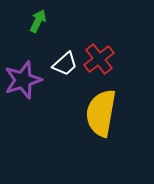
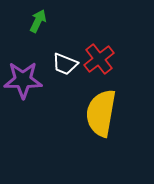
white trapezoid: rotated 64 degrees clockwise
purple star: rotated 18 degrees clockwise
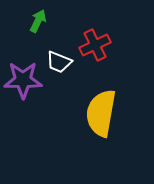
red cross: moved 4 px left, 14 px up; rotated 12 degrees clockwise
white trapezoid: moved 6 px left, 2 px up
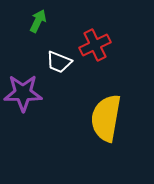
purple star: moved 13 px down
yellow semicircle: moved 5 px right, 5 px down
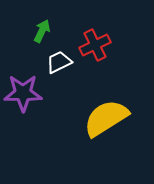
green arrow: moved 4 px right, 10 px down
white trapezoid: rotated 132 degrees clockwise
yellow semicircle: rotated 48 degrees clockwise
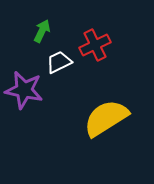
purple star: moved 1 px right, 3 px up; rotated 12 degrees clockwise
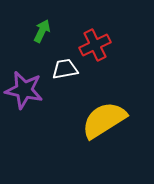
white trapezoid: moved 6 px right, 7 px down; rotated 16 degrees clockwise
yellow semicircle: moved 2 px left, 2 px down
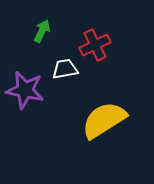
purple star: moved 1 px right
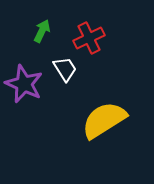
red cross: moved 6 px left, 7 px up
white trapezoid: rotated 68 degrees clockwise
purple star: moved 1 px left, 6 px up; rotated 12 degrees clockwise
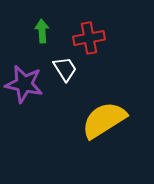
green arrow: rotated 30 degrees counterclockwise
red cross: rotated 16 degrees clockwise
purple star: rotated 12 degrees counterclockwise
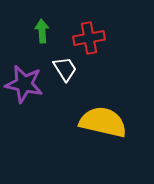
yellow semicircle: moved 1 px left, 2 px down; rotated 45 degrees clockwise
